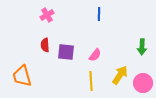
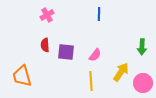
yellow arrow: moved 1 px right, 3 px up
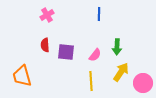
green arrow: moved 25 px left
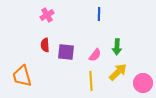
yellow arrow: moved 3 px left; rotated 12 degrees clockwise
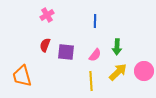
blue line: moved 4 px left, 7 px down
red semicircle: rotated 24 degrees clockwise
pink circle: moved 1 px right, 12 px up
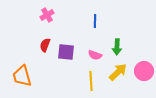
pink semicircle: rotated 72 degrees clockwise
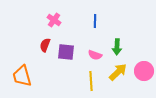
pink cross: moved 7 px right, 5 px down; rotated 24 degrees counterclockwise
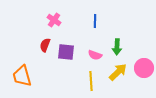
pink circle: moved 3 px up
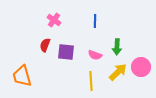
pink circle: moved 3 px left, 1 px up
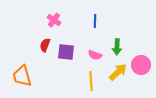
pink circle: moved 2 px up
